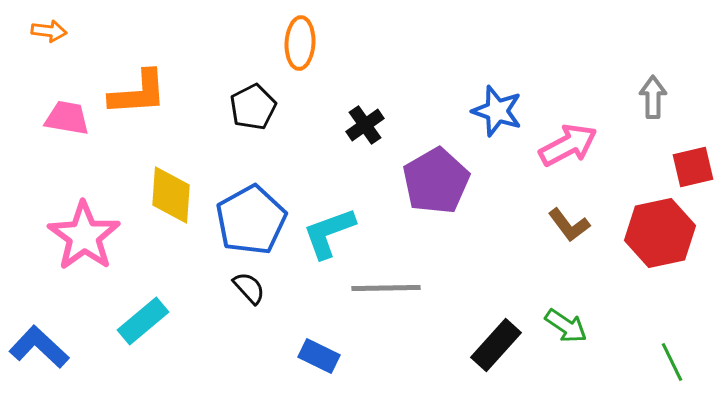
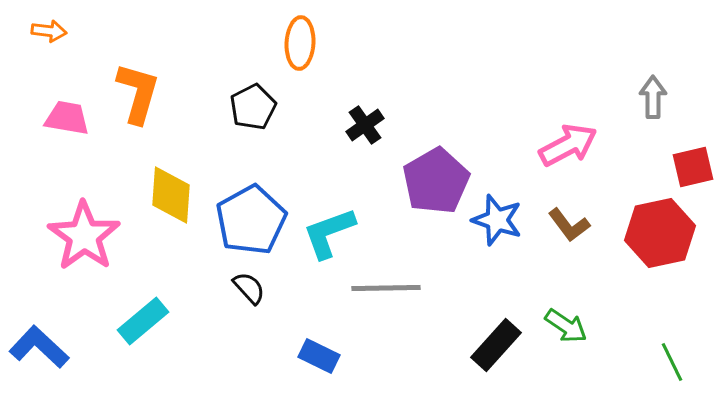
orange L-shape: rotated 70 degrees counterclockwise
blue star: moved 109 px down
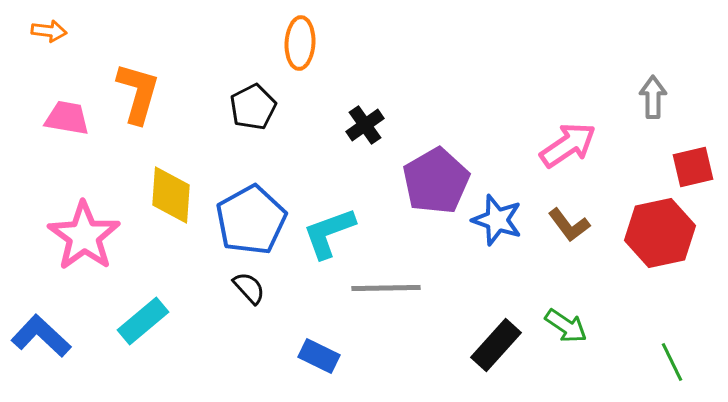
pink arrow: rotated 6 degrees counterclockwise
blue L-shape: moved 2 px right, 11 px up
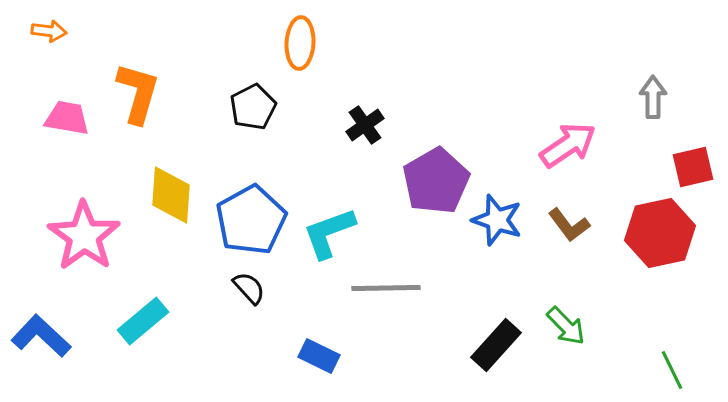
green arrow: rotated 12 degrees clockwise
green line: moved 8 px down
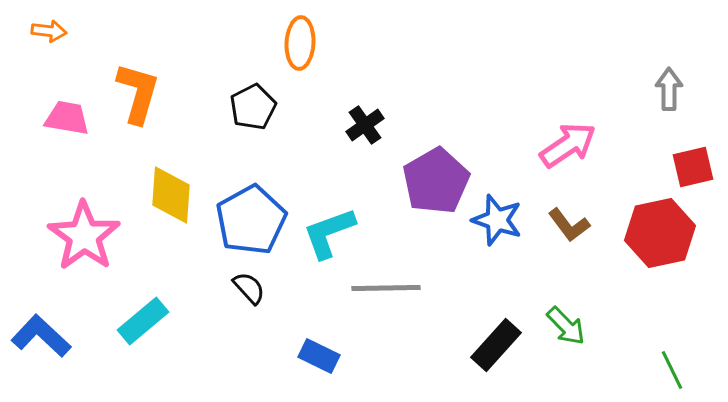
gray arrow: moved 16 px right, 8 px up
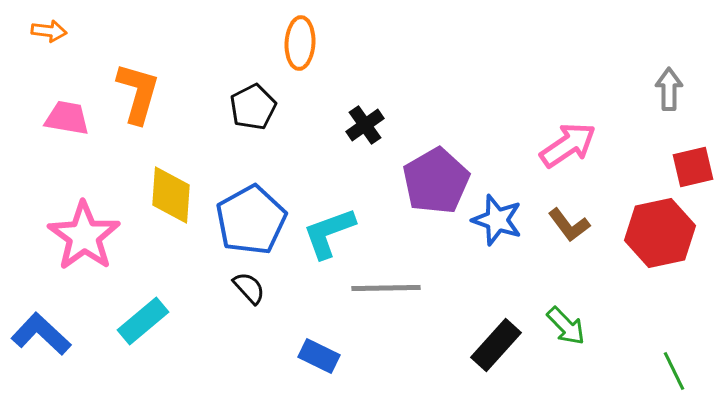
blue L-shape: moved 2 px up
green line: moved 2 px right, 1 px down
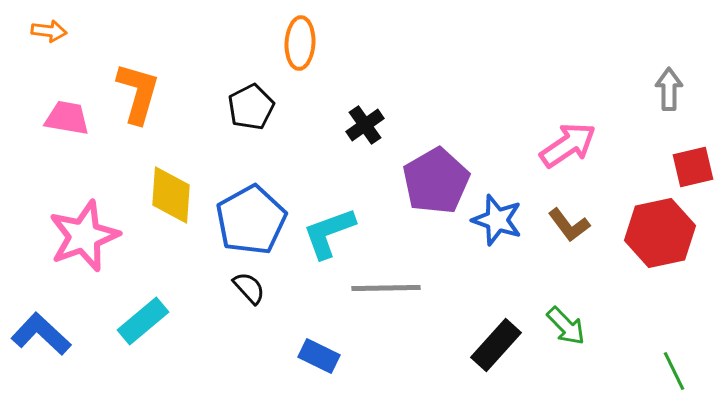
black pentagon: moved 2 px left
pink star: rotated 16 degrees clockwise
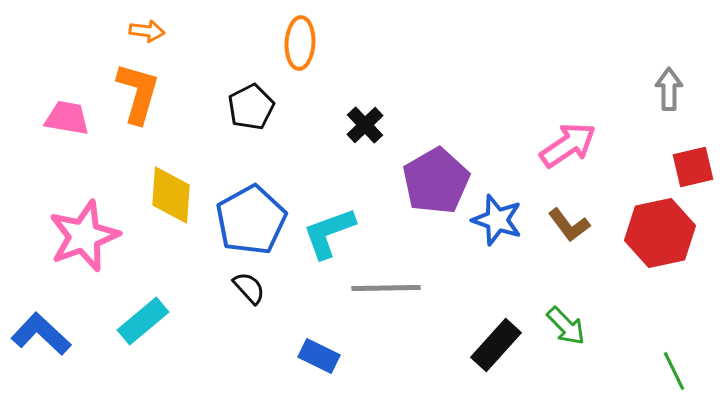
orange arrow: moved 98 px right
black cross: rotated 9 degrees counterclockwise
